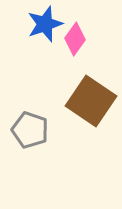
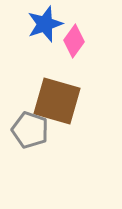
pink diamond: moved 1 px left, 2 px down
brown square: moved 34 px left; rotated 18 degrees counterclockwise
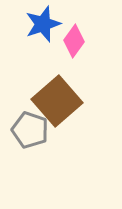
blue star: moved 2 px left
brown square: rotated 33 degrees clockwise
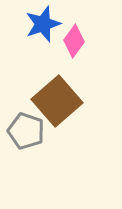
gray pentagon: moved 4 px left, 1 px down
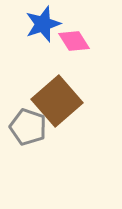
pink diamond: rotated 68 degrees counterclockwise
gray pentagon: moved 2 px right, 4 px up
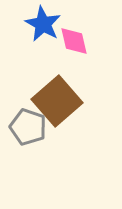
blue star: rotated 24 degrees counterclockwise
pink diamond: rotated 20 degrees clockwise
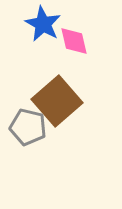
gray pentagon: rotated 6 degrees counterclockwise
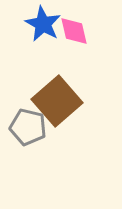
pink diamond: moved 10 px up
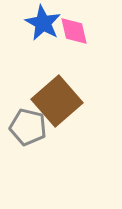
blue star: moved 1 px up
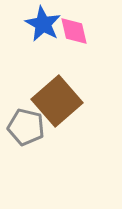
blue star: moved 1 px down
gray pentagon: moved 2 px left
